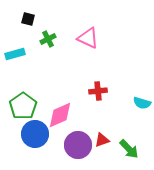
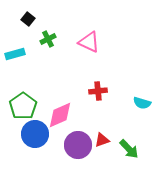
black square: rotated 24 degrees clockwise
pink triangle: moved 1 px right, 4 px down
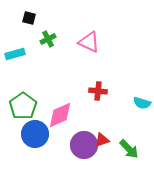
black square: moved 1 px right, 1 px up; rotated 24 degrees counterclockwise
red cross: rotated 12 degrees clockwise
purple circle: moved 6 px right
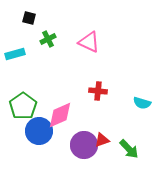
blue circle: moved 4 px right, 3 px up
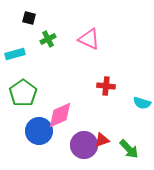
pink triangle: moved 3 px up
red cross: moved 8 px right, 5 px up
green pentagon: moved 13 px up
